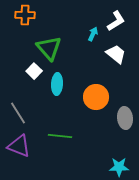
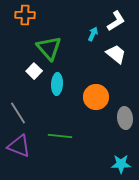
cyan star: moved 2 px right, 3 px up
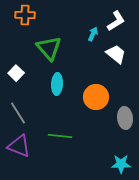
white square: moved 18 px left, 2 px down
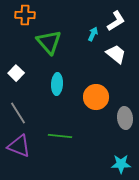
green triangle: moved 6 px up
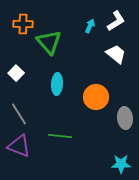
orange cross: moved 2 px left, 9 px down
cyan arrow: moved 3 px left, 8 px up
gray line: moved 1 px right, 1 px down
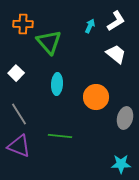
gray ellipse: rotated 20 degrees clockwise
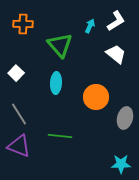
green triangle: moved 11 px right, 3 px down
cyan ellipse: moved 1 px left, 1 px up
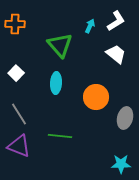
orange cross: moved 8 px left
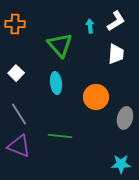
cyan arrow: rotated 32 degrees counterclockwise
white trapezoid: rotated 55 degrees clockwise
cyan ellipse: rotated 10 degrees counterclockwise
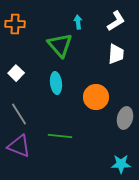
cyan arrow: moved 12 px left, 4 px up
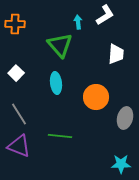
white L-shape: moved 11 px left, 6 px up
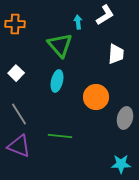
cyan ellipse: moved 1 px right, 2 px up; rotated 20 degrees clockwise
